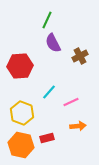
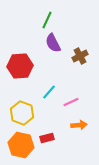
orange arrow: moved 1 px right, 1 px up
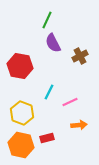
red hexagon: rotated 15 degrees clockwise
cyan line: rotated 14 degrees counterclockwise
pink line: moved 1 px left
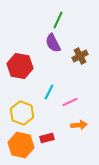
green line: moved 11 px right
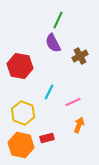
pink line: moved 3 px right
yellow hexagon: moved 1 px right
orange arrow: rotated 63 degrees counterclockwise
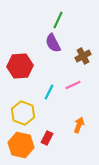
brown cross: moved 3 px right
red hexagon: rotated 15 degrees counterclockwise
pink line: moved 17 px up
red rectangle: rotated 48 degrees counterclockwise
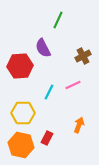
purple semicircle: moved 10 px left, 5 px down
yellow hexagon: rotated 20 degrees counterclockwise
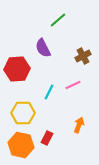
green line: rotated 24 degrees clockwise
red hexagon: moved 3 px left, 3 px down
